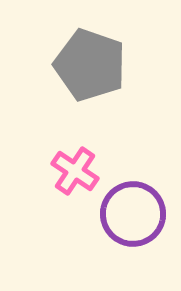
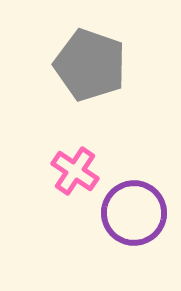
purple circle: moved 1 px right, 1 px up
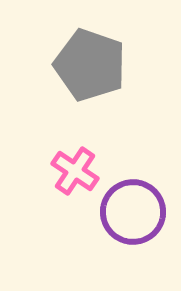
purple circle: moved 1 px left, 1 px up
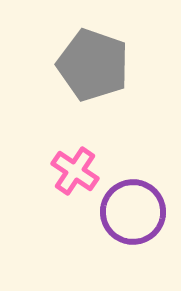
gray pentagon: moved 3 px right
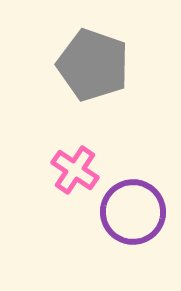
pink cross: moved 1 px up
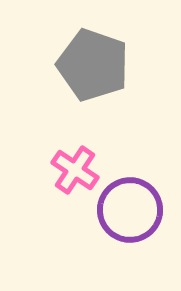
purple circle: moved 3 px left, 2 px up
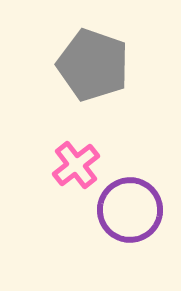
pink cross: moved 1 px right, 5 px up; rotated 18 degrees clockwise
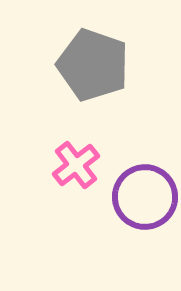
purple circle: moved 15 px right, 13 px up
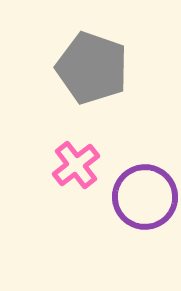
gray pentagon: moved 1 px left, 3 px down
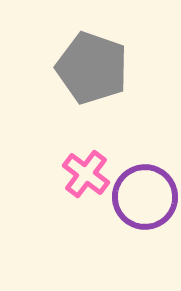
pink cross: moved 10 px right, 9 px down; rotated 15 degrees counterclockwise
